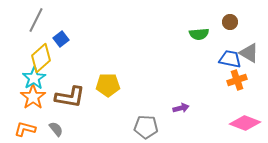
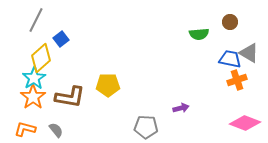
gray semicircle: moved 1 px down
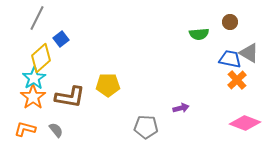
gray line: moved 1 px right, 2 px up
orange cross: rotated 24 degrees counterclockwise
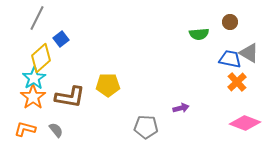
orange cross: moved 2 px down
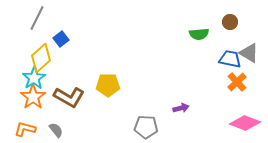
brown L-shape: moved 1 px left; rotated 20 degrees clockwise
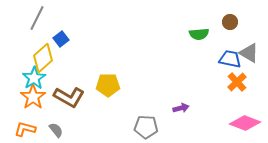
yellow diamond: moved 2 px right
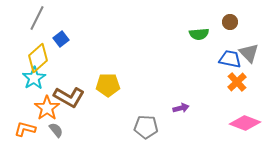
gray triangle: rotated 15 degrees clockwise
yellow diamond: moved 5 px left
orange star: moved 14 px right, 11 px down
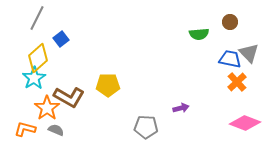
gray semicircle: rotated 28 degrees counterclockwise
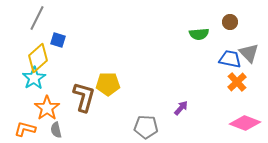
blue square: moved 3 px left, 1 px down; rotated 35 degrees counterclockwise
yellow pentagon: moved 1 px up
brown L-shape: moved 15 px right; rotated 104 degrees counterclockwise
purple arrow: rotated 35 degrees counterclockwise
gray semicircle: rotated 126 degrees counterclockwise
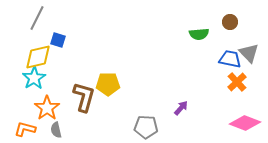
yellow diamond: moved 1 px up; rotated 28 degrees clockwise
